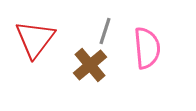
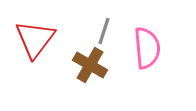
gray line: moved 1 px left
brown cross: rotated 20 degrees counterclockwise
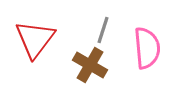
gray line: moved 1 px left, 1 px up
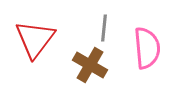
gray line: moved 1 px right, 2 px up; rotated 12 degrees counterclockwise
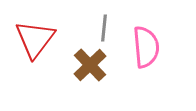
pink semicircle: moved 1 px left, 1 px up
brown cross: rotated 16 degrees clockwise
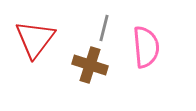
gray line: rotated 8 degrees clockwise
brown cross: rotated 28 degrees counterclockwise
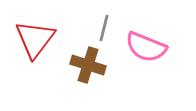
pink semicircle: rotated 117 degrees clockwise
brown cross: moved 2 px left
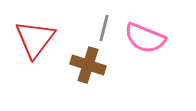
pink semicircle: moved 1 px left, 9 px up
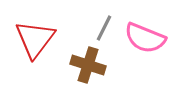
gray line: rotated 12 degrees clockwise
